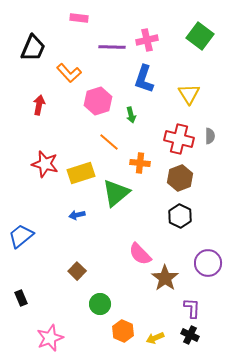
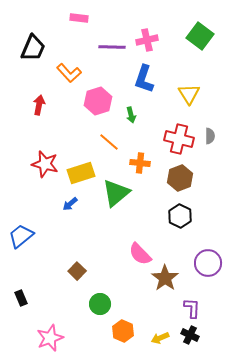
blue arrow: moved 7 px left, 11 px up; rotated 28 degrees counterclockwise
yellow arrow: moved 5 px right
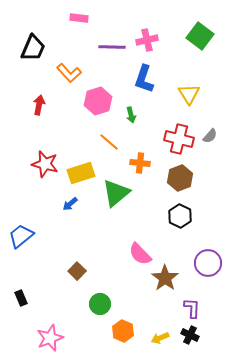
gray semicircle: rotated 42 degrees clockwise
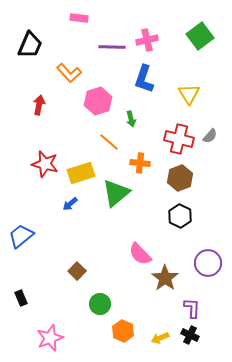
green square: rotated 16 degrees clockwise
black trapezoid: moved 3 px left, 3 px up
green arrow: moved 4 px down
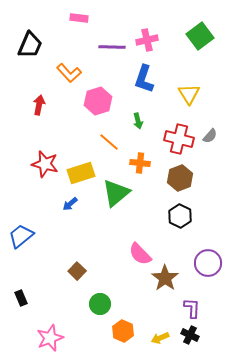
green arrow: moved 7 px right, 2 px down
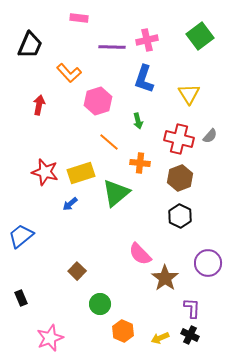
red star: moved 8 px down
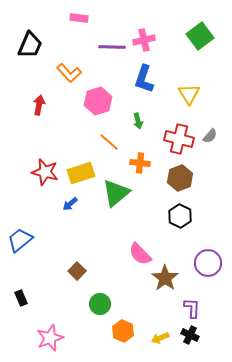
pink cross: moved 3 px left
blue trapezoid: moved 1 px left, 4 px down
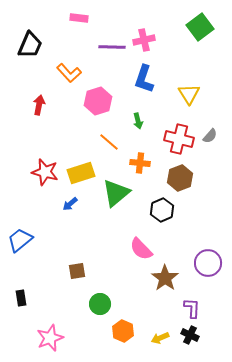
green square: moved 9 px up
black hexagon: moved 18 px left, 6 px up; rotated 10 degrees clockwise
pink semicircle: moved 1 px right, 5 px up
brown square: rotated 36 degrees clockwise
black rectangle: rotated 14 degrees clockwise
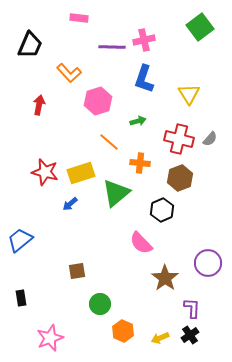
green arrow: rotated 91 degrees counterclockwise
gray semicircle: moved 3 px down
pink semicircle: moved 6 px up
black cross: rotated 30 degrees clockwise
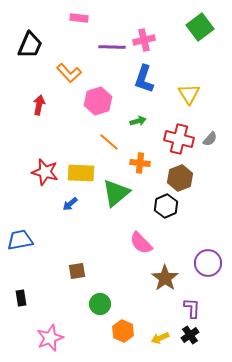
yellow rectangle: rotated 20 degrees clockwise
black hexagon: moved 4 px right, 4 px up
blue trapezoid: rotated 28 degrees clockwise
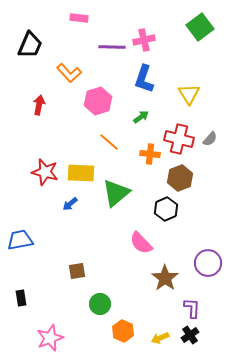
green arrow: moved 3 px right, 4 px up; rotated 21 degrees counterclockwise
orange cross: moved 10 px right, 9 px up
black hexagon: moved 3 px down
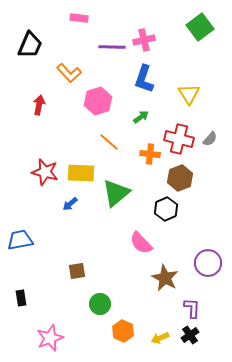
brown star: rotated 8 degrees counterclockwise
